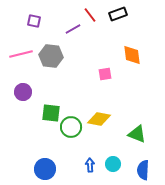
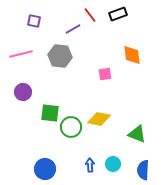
gray hexagon: moved 9 px right
green square: moved 1 px left
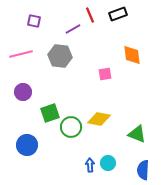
red line: rotated 14 degrees clockwise
green square: rotated 24 degrees counterclockwise
cyan circle: moved 5 px left, 1 px up
blue circle: moved 18 px left, 24 px up
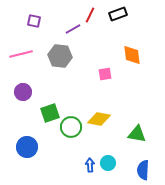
red line: rotated 49 degrees clockwise
green triangle: rotated 12 degrees counterclockwise
blue circle: moved 2 px down
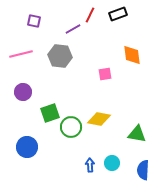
cyan circle: moved 4 px right
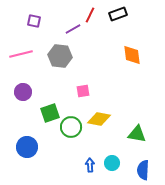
pink square: moved 22 px left, 17 px down
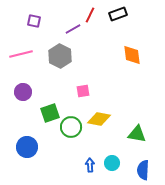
gray hexagon: rotated 20 degrees clockwise
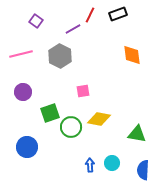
purple square: moved 2 px right; rotated 24 degrees clockwise
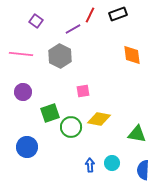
pink line: rotated 20 degrees clockwise
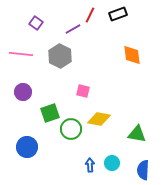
purple square: moved 2 px down
pink square: rotated 24 degrees clockwise
green circle: moved 2 px down
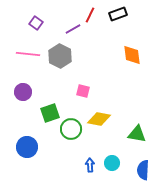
pink line: moved 7 px right
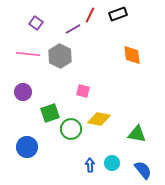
blue semicircle: rotated 138 degrees clockwise
